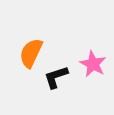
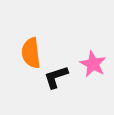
orange semicircle: rotated 32 degrees counterclockwise
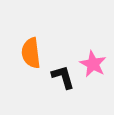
black L-shape: moved 7 px right; rotated 92 degrees clockwise
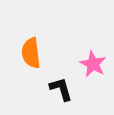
black L-shape: moved 2 px left, 12 px down
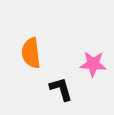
pink star: rotated 24 degrees counterclockwise
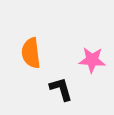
pink star: moved 1 px left, 4 px up
